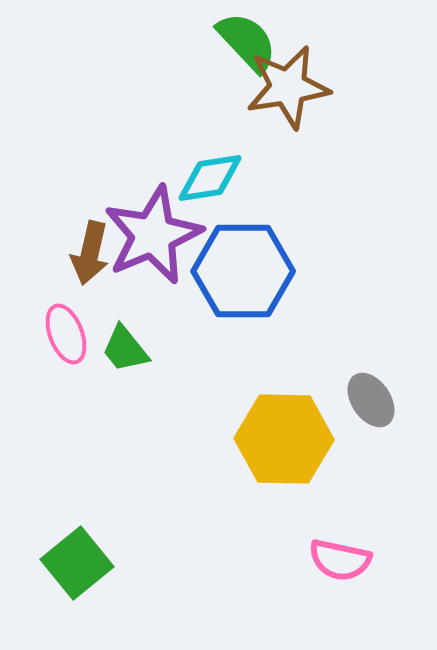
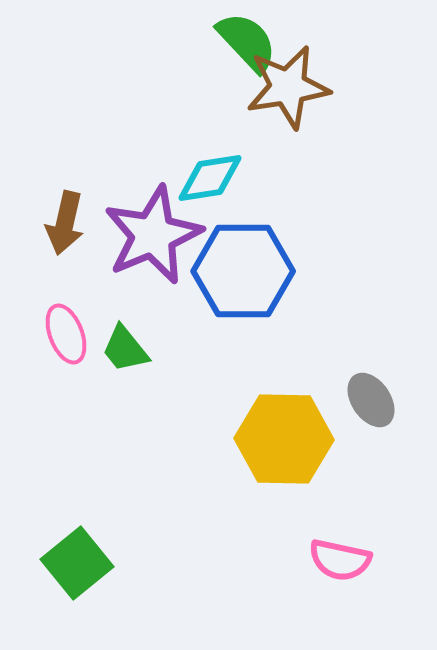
brown arrow: moved 25 px left, 30 px up
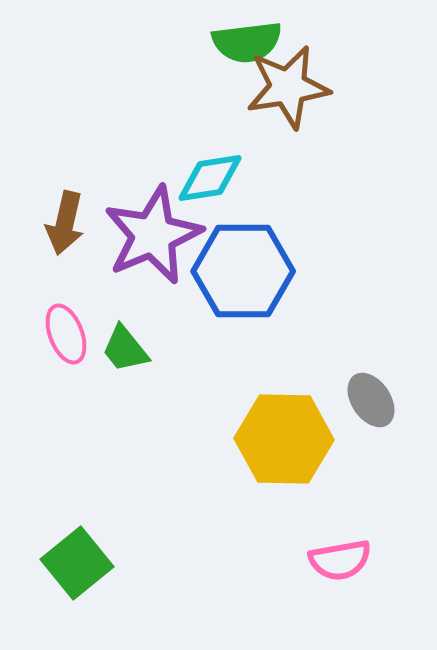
green semicircle: rotated 126 degrees clockwise
pink semicircle: rotated 22 degrees counterclockwise
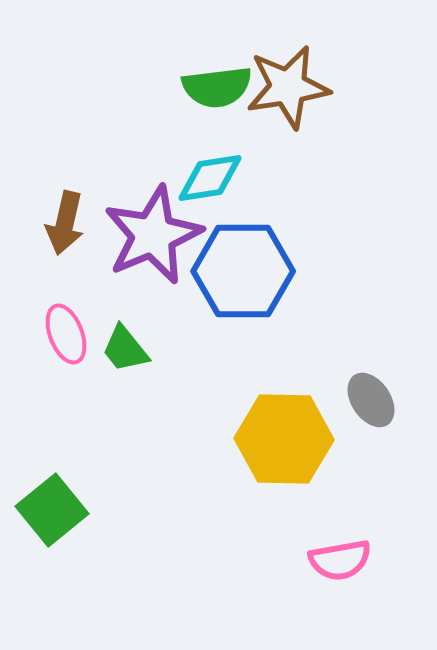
green semicircle: moved 30 px left, 45 px down
green square: moved 25 px left, 53 px up
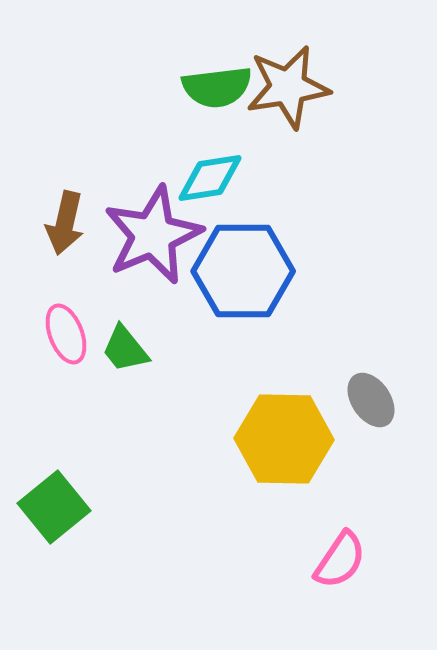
green square: moved 2 px right, 3 px up
pink semicircle: rotated 46 degrees counterclockwise
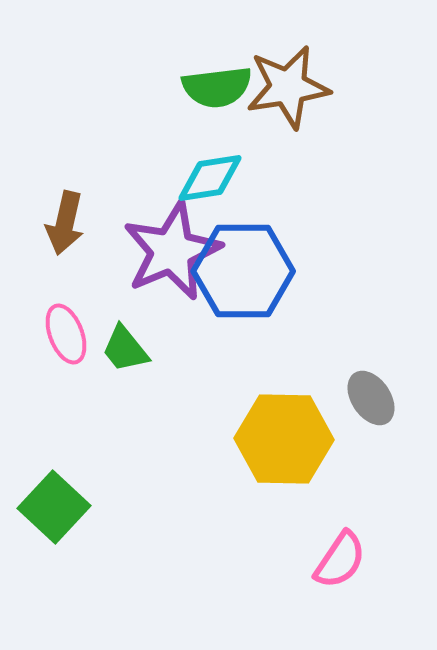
purple star: moved 19 px right, 16 px down
gray ellipse: moved 2 px up
green square: rotated 8 degrees counterclockwise
